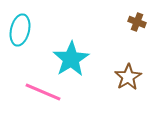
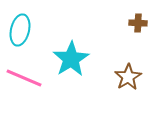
brown cross: moved 1 px right, 1 px down; rotated 18 degrees counterclockwise
pink line: moved 19 px left, 14 px up
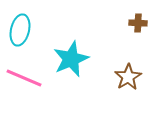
cyan star: rotated 9 degrees clockwise
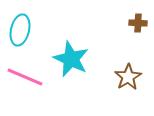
cyan star: rotated 24 degrees counterclockwise
pink line: moved 1 px right, 1 px up
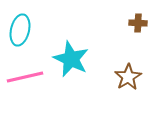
pink line: rotated 36 degrees counterclockwise
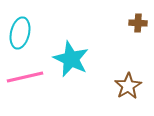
cyan ellipse: moved 3 px down
brown star: moved 9 px down
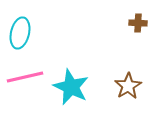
cyan star: moved 28 px down
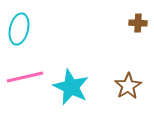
cyan ellipse: moved 1 px left, 4 px up
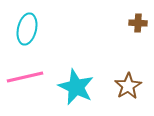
cyan ellipse: moved 8 px right
cyan star: moved 5 px right
